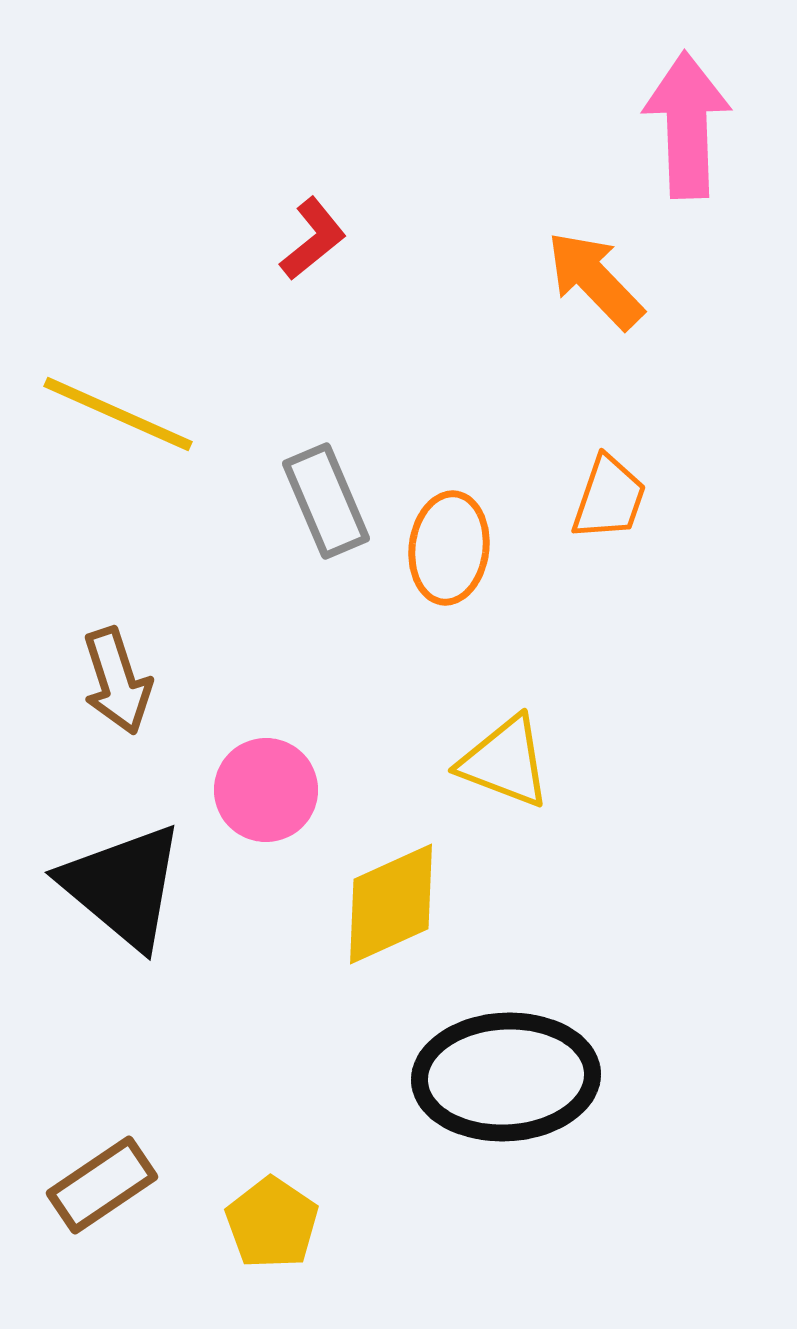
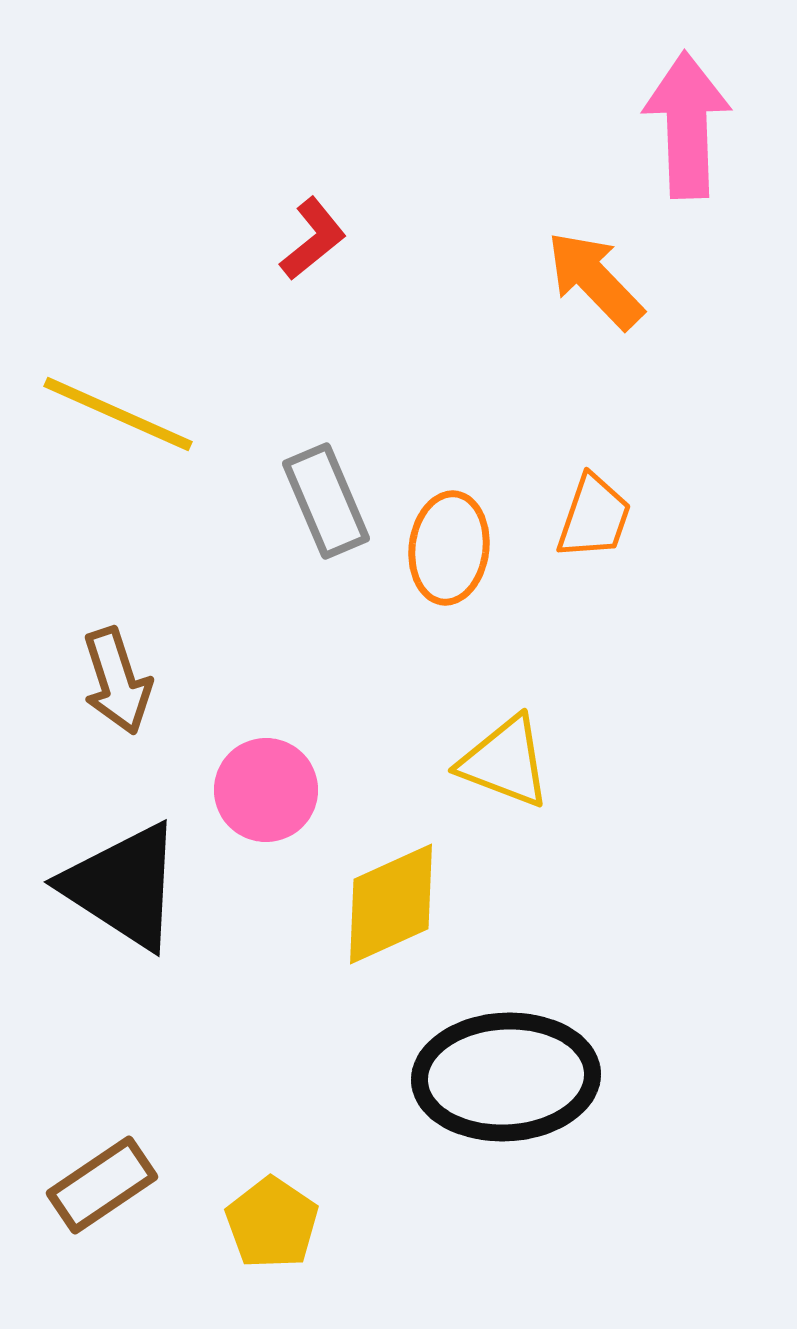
orange trapezoid: moved 15 px left, 19 px down
black triangle: rotated 7 degrees counterclockwise
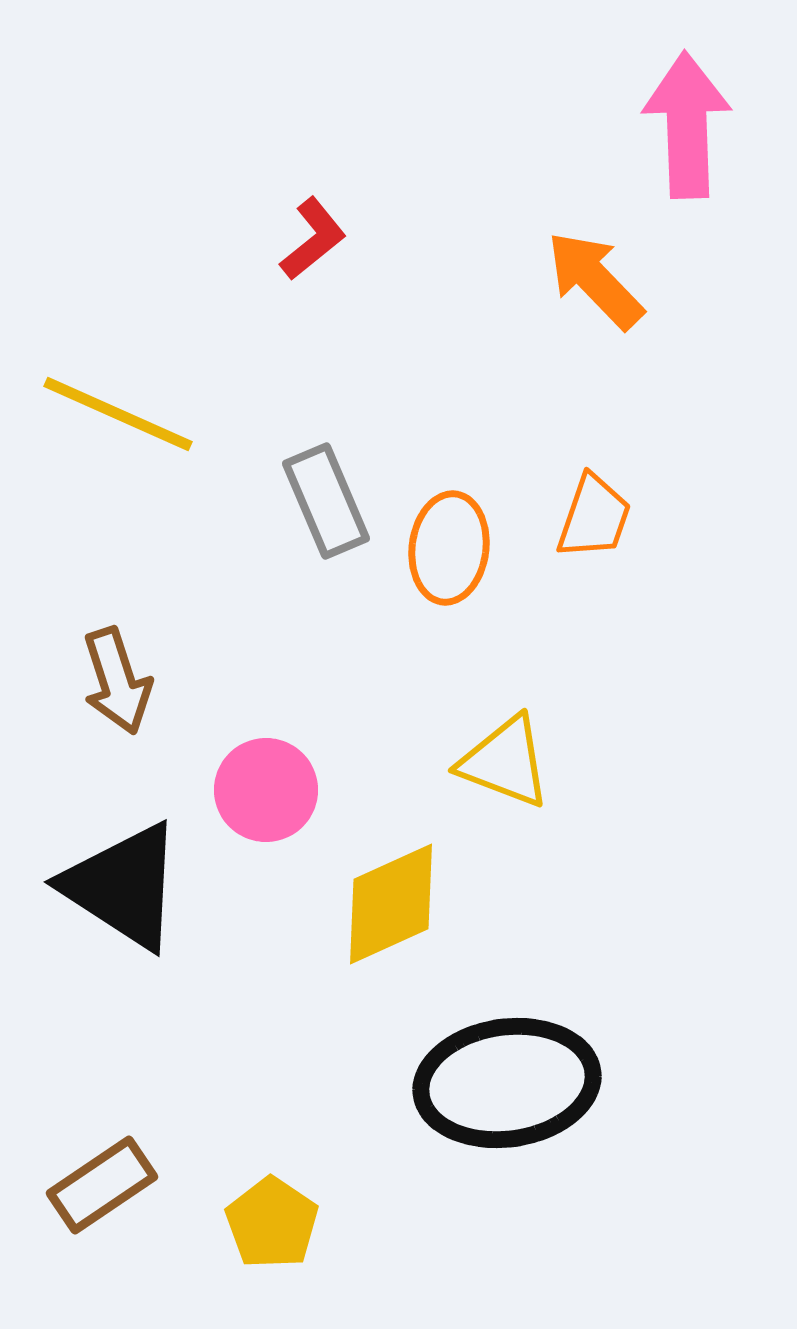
black ellipse: moved 1 px right, 6 px down; rotated 5 degrees counterclockwise
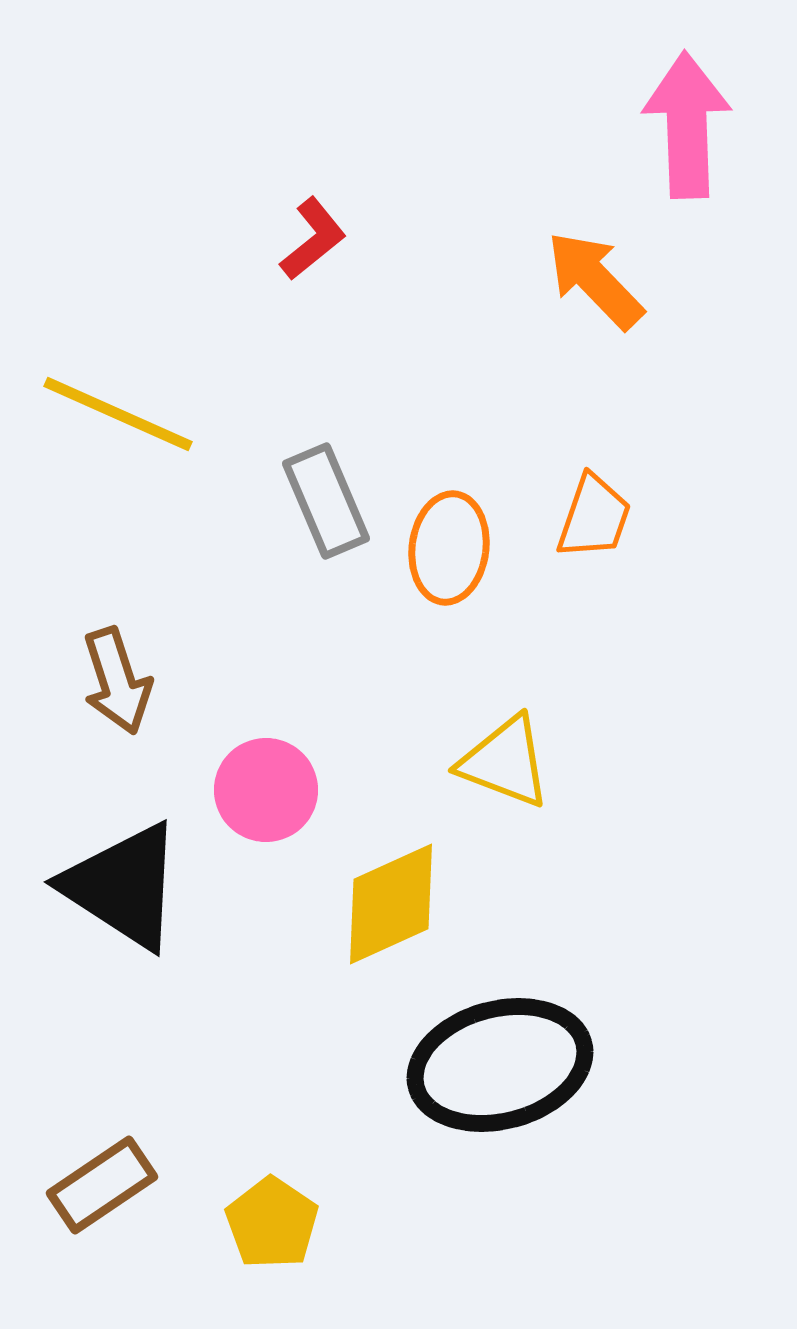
black ellipse: moved 7 px left, 18 px up; rotated 7 degrees counterclockwise
